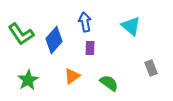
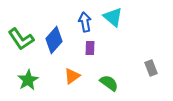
cyan triangle: moved 18 px left, 9 px up
green L-shape: moved 5 px down
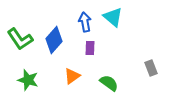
green L-shape: moved 1 px left
green star: rotated 25 degrees counterclockwise
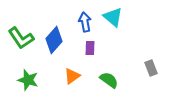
green L-shape: moved 1 px right, 1 px up
green semicircle: moved 3 px up
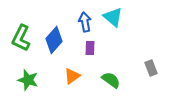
green L-shape: rotated 60 degrees clockwise
green semicircle: moved 2 px right
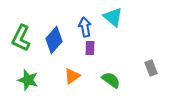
blue arrow: moved 5 px down
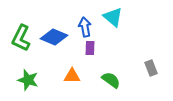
blue diamond: moved 3 px up; rotated 72 degrees clockwise
orange triangle: rotated 36 degrees clockwise
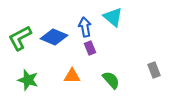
green L-shape: moved 1 px left; rotated 36 degrees clockwise
purple rectangle: rotated 24 degrees counterclockwise
gray rectangle: moved 3 px right, 2 px down
green semicircle: rotated 12 degrees clockwise
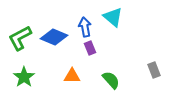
green star: moved 4 px left, 3 px up; rotated 20 degrees clockwise
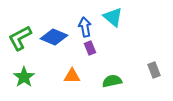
green semicircle: moved 1 px right, 1 px down; rotated 60 degrees counterclockwise
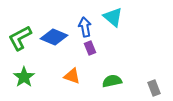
gray rectangle: moved 18 px down
orange triangle: rotated 18 degrees clockwise
